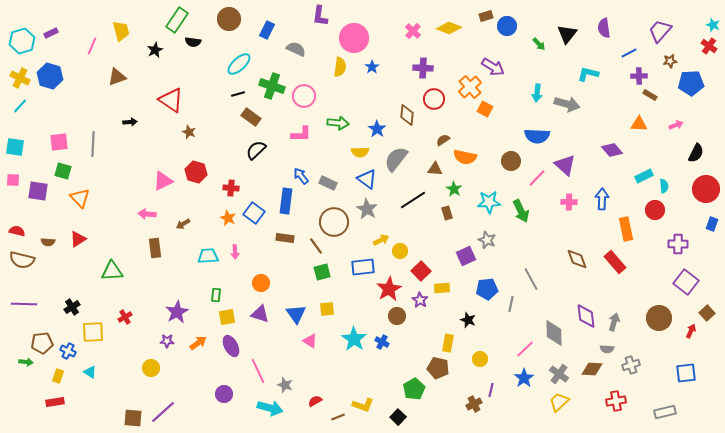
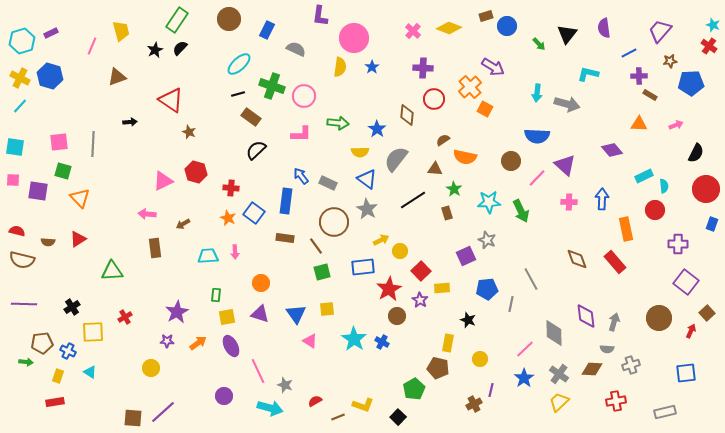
black semicircle at (193, 42): moved 13 px left, 6 px down; rotated 126 degrees clockwise
purple circle at (224, 394): moved 2 px down
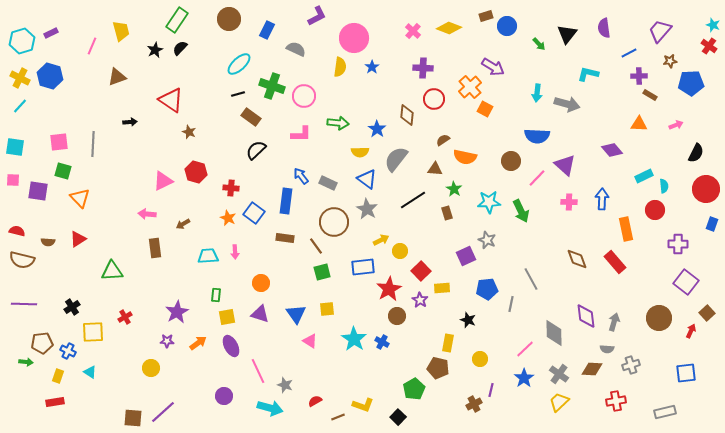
purple L-shape at (320, 16): moved 3 px left; rotated 125 degrees counterclockwise
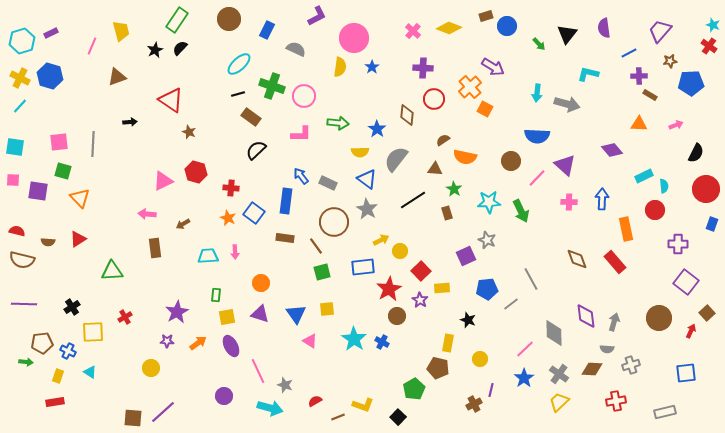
gray line at (511, 304): rotated 42 degrees clockwise
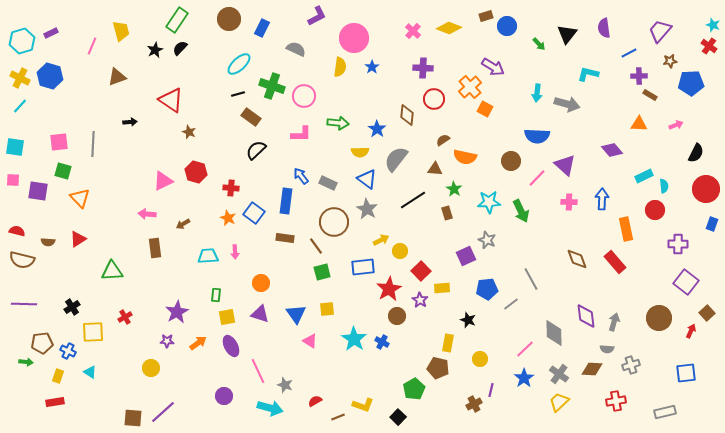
blue rectangle at (267, 30): moved 5 px left, 2 px up
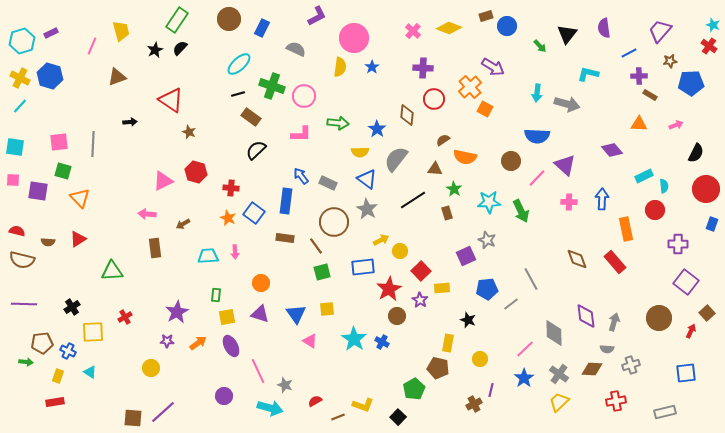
green arrow at (539, 44): moved 1 px right, 2 px down
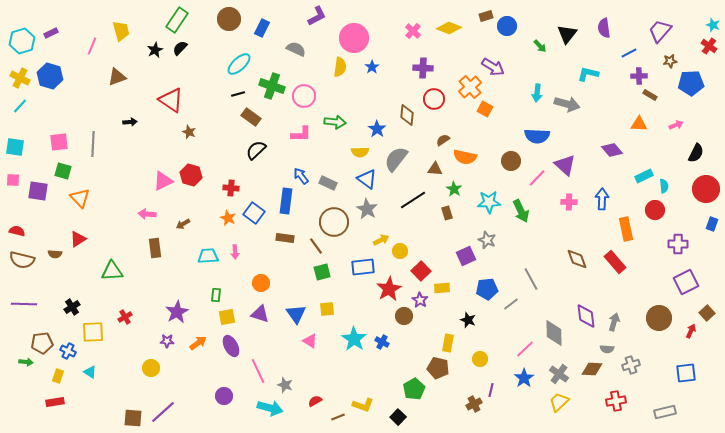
green arrow at (338, 123): moved 3 px left, 1 px up
red hexagon at (196, 172): moved 5 px left, 3 px down
brown semicircle at (48, 242): moved 7 px right, 12 px down
purple square at (686, 282): rotated 25 degrees clockwise
brown circle at (397, 316): moved 7 px right
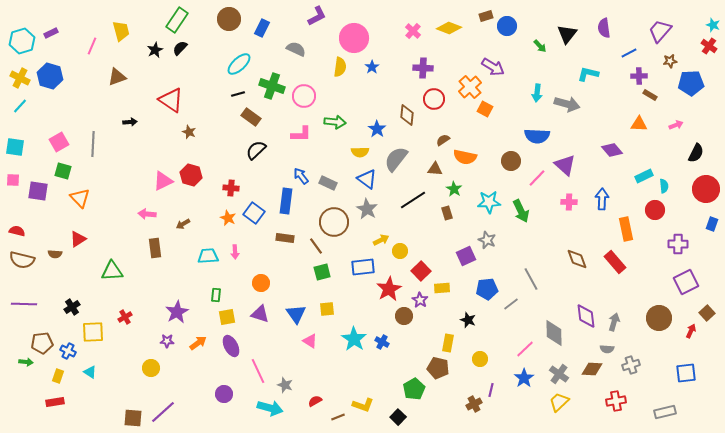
pink square at (59, 142): rotated 24 degrees counterclockwise
purple circle at (224, 396): moved 2 px up
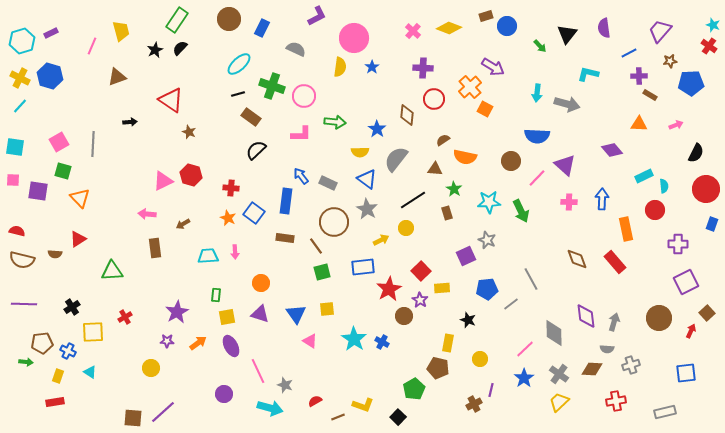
yellow circle at (400, 251): moved 6 px right, 23 px up
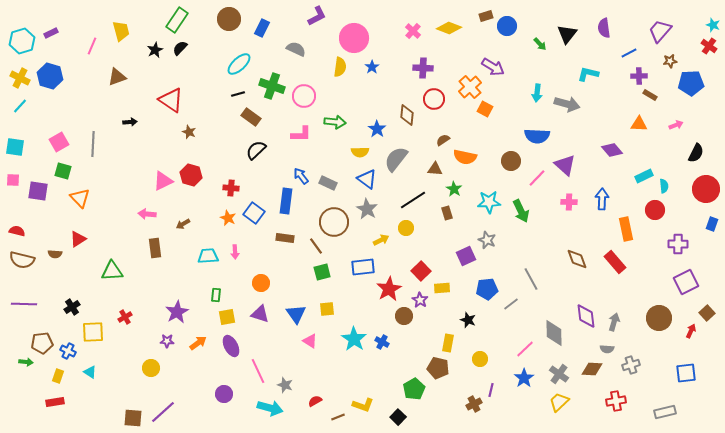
green arrow at (540, 46): moved 2 px up
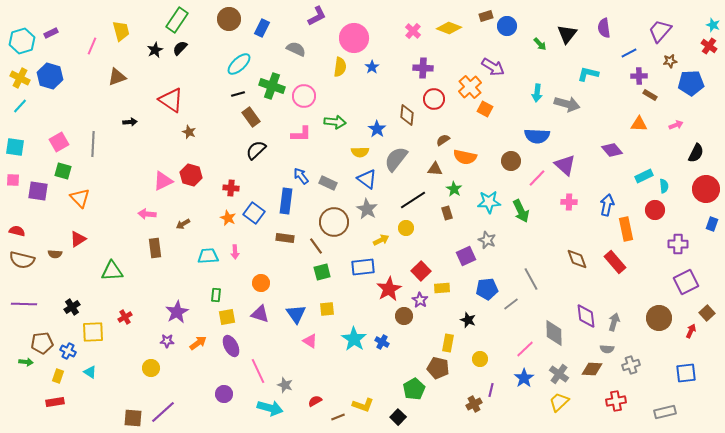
brown rectangle at (251, 117): rotated 18 degrees clockwise
blue arrow at (602, 199): moved 5 px right, 6 px down; rotated 10 degrees clockwise
